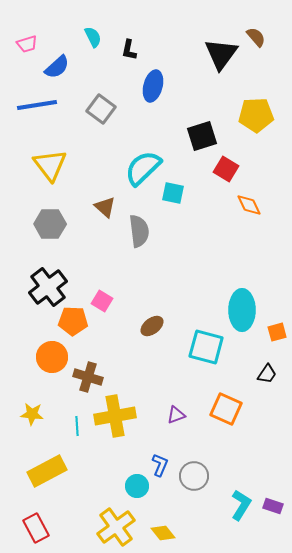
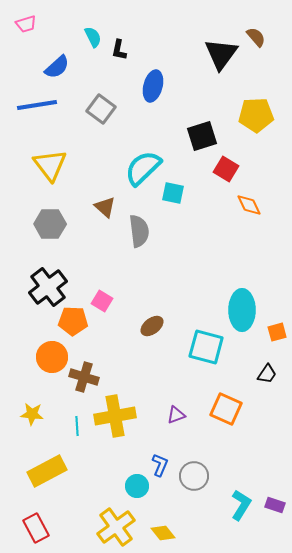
pink trapezoid at (27, 44): moved 1 px left, 20 px up
black L-shape at (129, 50): moved 10 px left
brown cross at (88, 377): moved 4 px left
purple rectangle at (273, 506): moved 2 px right, 1 px up
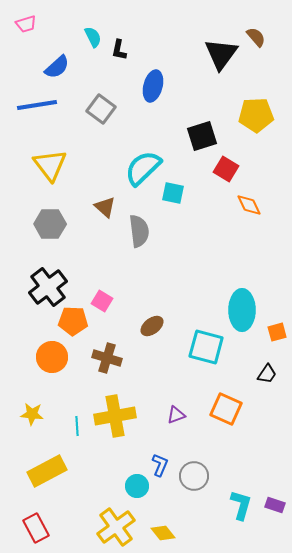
brown cross at (84, 377): moved 23 px right, 19 px up
cyan L-shape at (241, 505): rotated 16 degrees counterclockwise
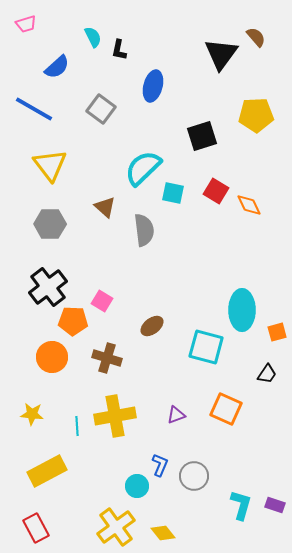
blue line at (37, 105): moved 3 px left, 4 px down; rotated 39 degrees clockwise
red square at (226, 169): moved 10 px left, 22 px down
gray semicircle at (139, 231): moved 5 px right, 1 px up
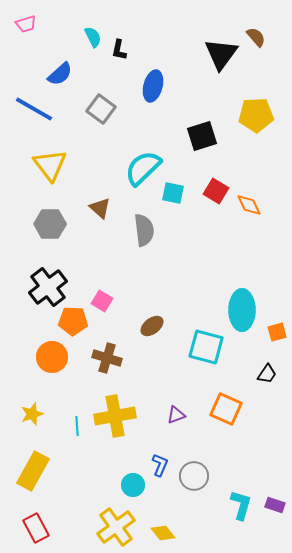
blue semicircle at (57, 67): moved 3 px right, 7 px down
brown triangle at (105, 207): moved 5 px left, 1 px down
yellow star at (32, 414): rotated 25 degrees counterclockwise
yellow rectangle at (47, 471): moved 14 px left; rotated 33 degrees counterclockwise
cyan circle at (137, 486): moved 4 px left, 1 px up
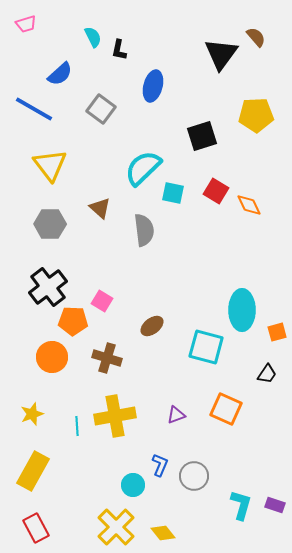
yellow cross at (116, 527): rotated 9 degrees counterclockwise
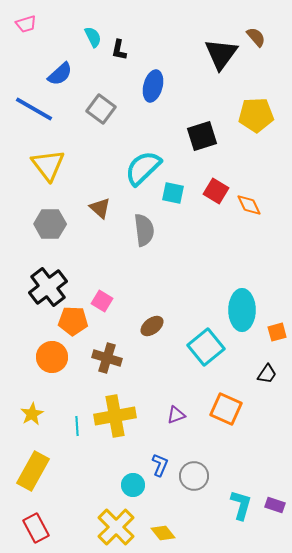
yellow triangle at (50, 165): moved 2 px left
cyan square at (206, 347): rotated 36 degrees clockwise
yellow star at (32, 414): rotated 10 degrees counterclockwise
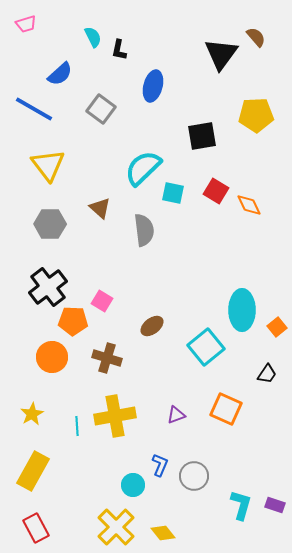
black square at (202, 136): rotated 8 degrees clockwise
orange square at (277, 332): moved 5 px up; rotated 24 degrees counterclockwise
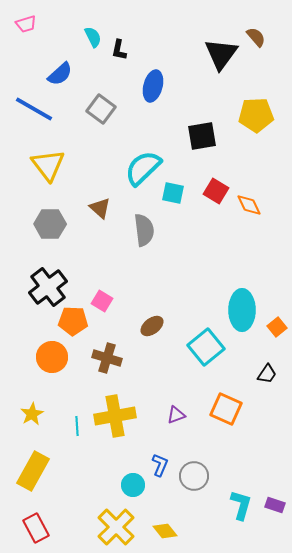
yellow diamond at (163, 533): moved 2 px right, 2 px up
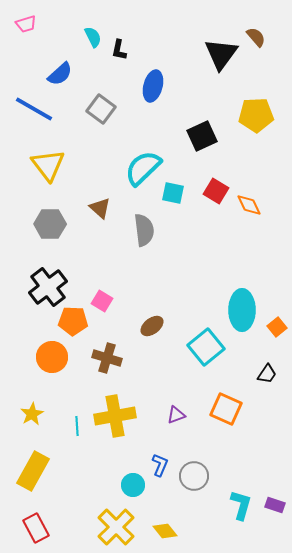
black square at (202, 136): rotated 16 degrees counterclockwise
